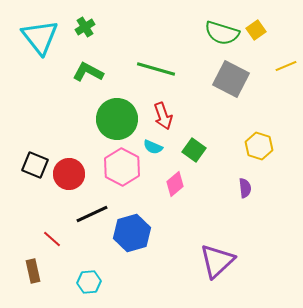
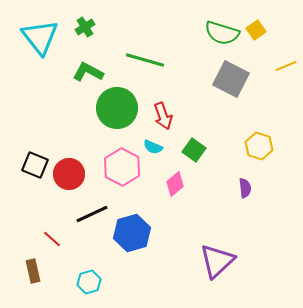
green line: moved 11 px left, 9 px up
green circle: moved 11 px up
cyan hexagon: rotated 10 degrees counterclockwise
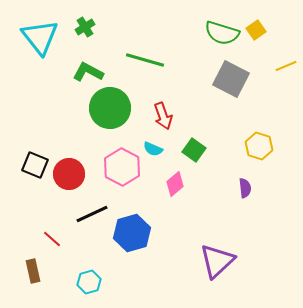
green circle: moved 7 px left
cyan semicircle: moved 2 px down
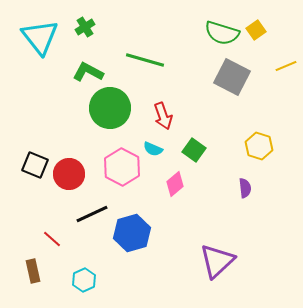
gray square: moved 1 px right, 2 px up
cyan hexagon: moved 5 px left, 2 px up; rotated 10 degrees counterclockwise
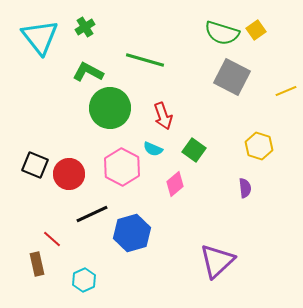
yellow line: moved 25 px down
brown rectangle: moved 4 px right, 7 px up
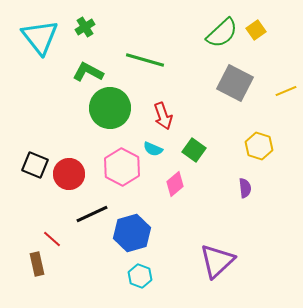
green semicircle: rotated 60 degrees counterclockwise
gray square: moved 3 px right, 6 px down
cyan hexagon: moved 56 px right, 4 px up; rotated 15 degrees counterclockwise
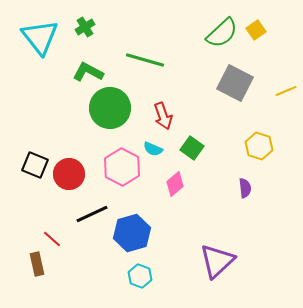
green square: moved 2 px left, 2 px up
